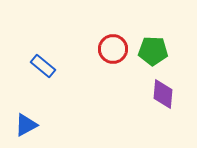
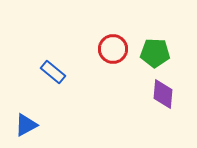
green pentagon: moved 2 px right, 2 px down
blue rectangle: moved 10 px right, 6 px down
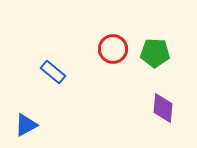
purple diamond: moved 14 px down
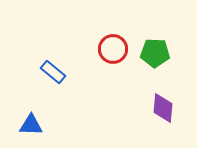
blue triangle: moved 5 px right; rotated 30 degrees clockwise
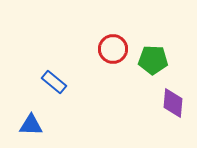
green pentagon: moved 2 px left, 7 px down
blue rectangle: moved 1 px right, 10 px down
purple diamond: moved 10 px right, 5 px up
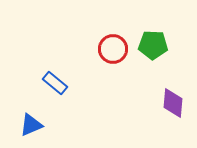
green pentagon: moved 15 px up
blue rectangle: moved 1 px right, 1 px down
blue triangle: rotated 25 degrees counterclockwise
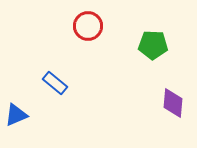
red circle: moved 25 px left, 23 px up
blue triangle: moved 15 px left, 10 px up
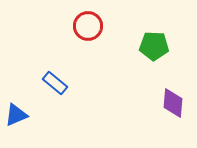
green pentagon: moved 1 px right, 1 px down
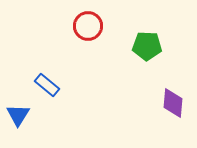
green pentagon: moved 7 px left
blue rectangle: moved 8 px left, 2 px down
blue triangle: moved 2 px right; rotated 35 degrees counterclockwise
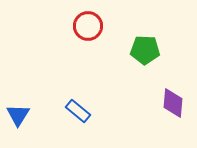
green pentagon: moved 2 px left, 4 px down
blue rectangle: moved 31 px right, 26 px down
